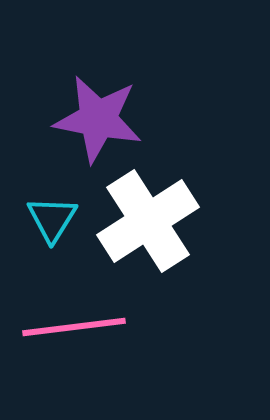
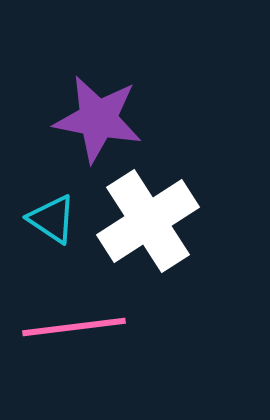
cyan triangle: rotated 28 degrees counterclockwise
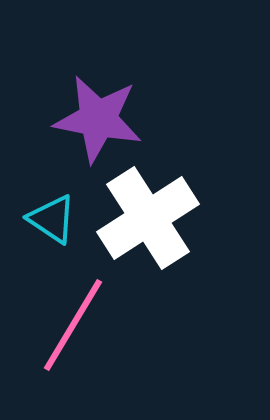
white cross: moved 3 px up
pink line: moved 1 px left, 2 px up; rotated 52 degrees counterclockwise
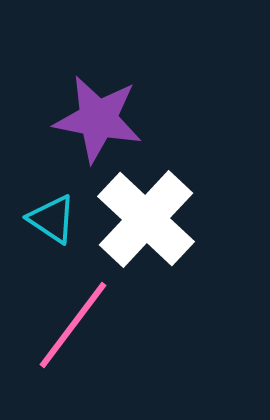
white cross: moved 2 px left, 1 px down; rotated 14 degrees counterclockwise
pink line: rotated 6 degrees clockwise
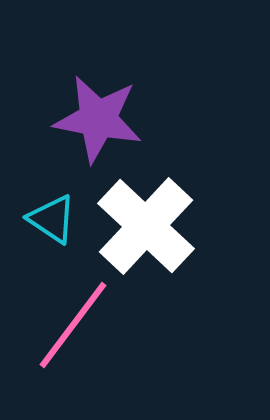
white cross: moved 7 px down
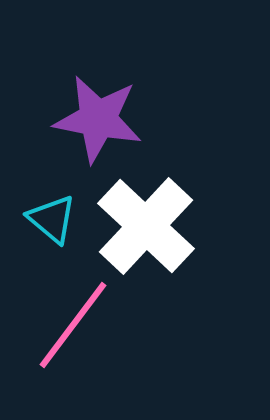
cyan triangle: rotated 6 degrees clockwise
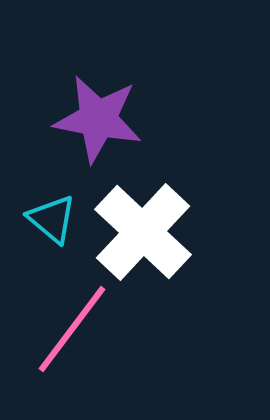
white cross: moved 3 px left, 6 px down
pink line: moved 1 px left, 4 px down
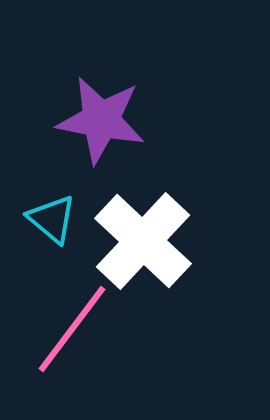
purple star: moved 3 px right, 1 px down
white cross: moved 9 px down
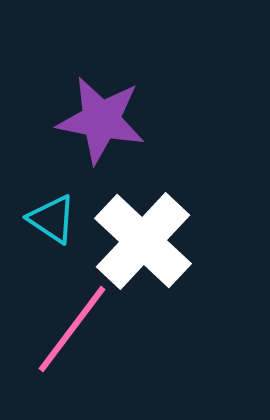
cyan triangle: rotated 6 degrees counterclockwise
